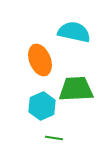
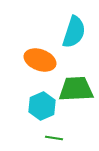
cyan semicircle: rotated 96 degrees clockwise
orange ellipse: rotated 48 degrees counterclockwise
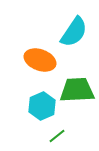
cyan semicircle: rotated 16 degrees clockwise
green trapezoid: moved 1 px right, 1 px down
green line: moved 3 px right, 2 px up; rotated 48 degrees counterclockwise
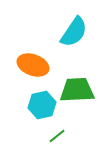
orange ellipse: moved 7 px left, 5 px down
cyan hexagon: moved 1 px up; rotated 12 degrees clockwise
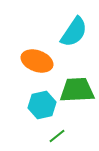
orange ellipse: moved 4 px right, 4 px up
